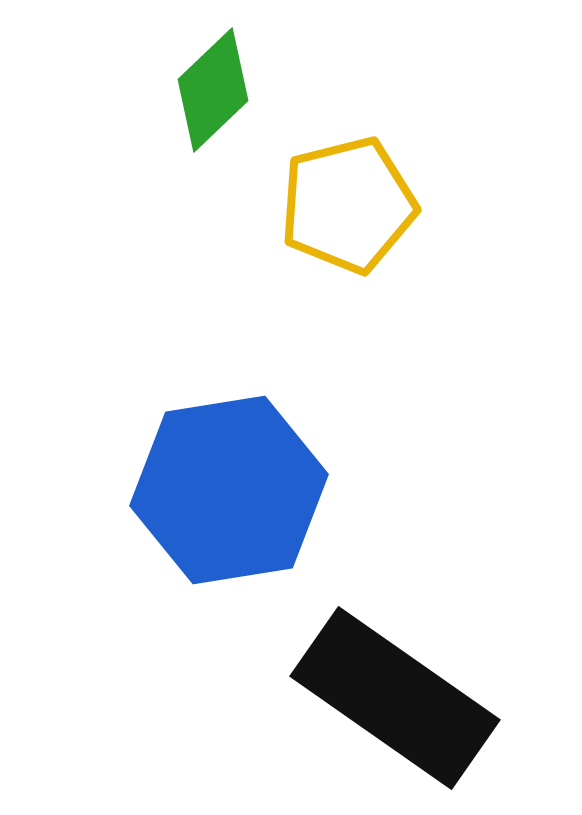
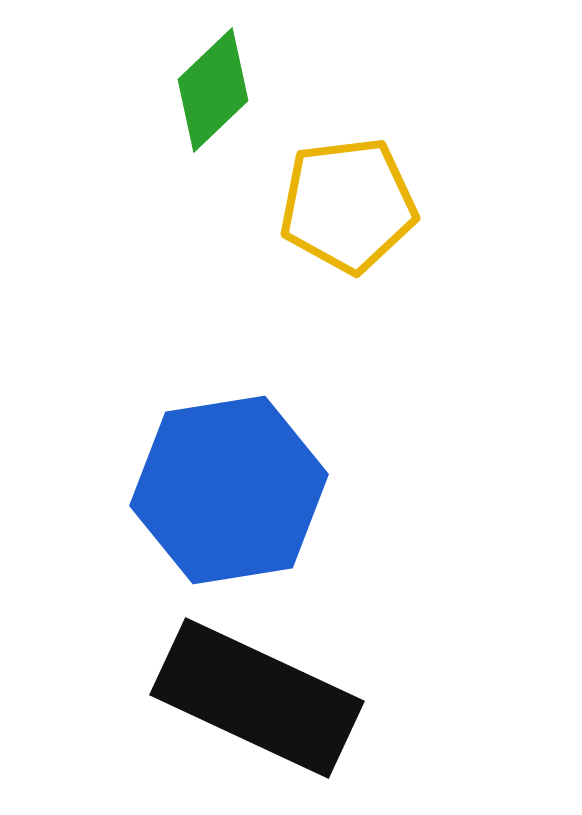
yellow pentagon: rotated 7 degrees clockwise
black rectangle: moved 138 px left; rotated 10 degrees counterclockwise
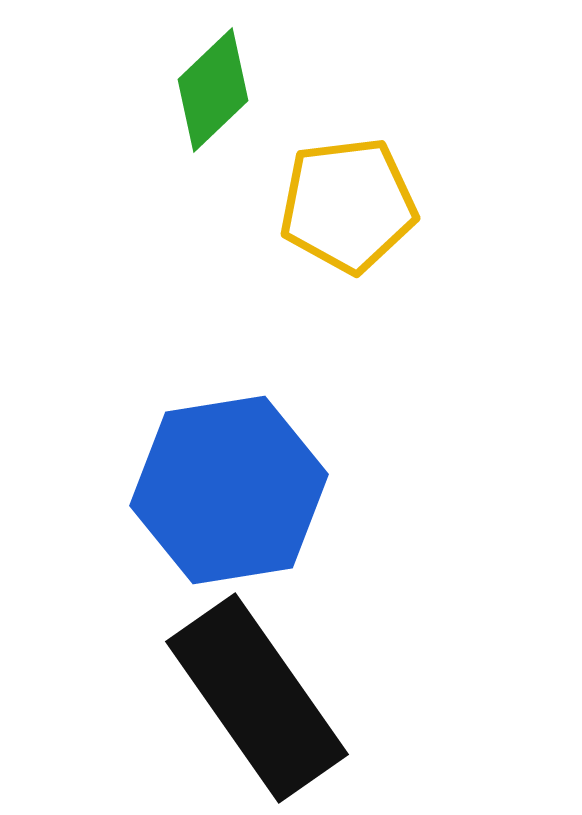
black rectangle: rotated 30 degrees clockwise
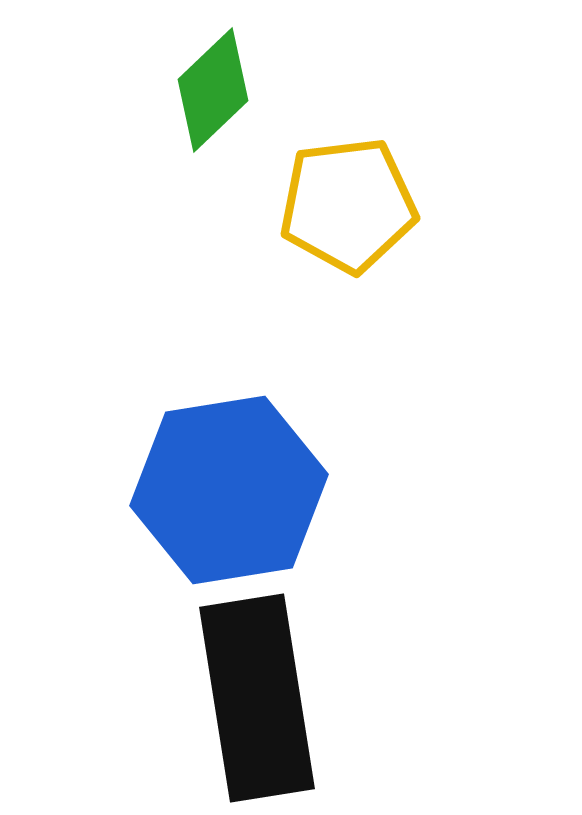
black rectangle: rotated 26 degrees clockwise
